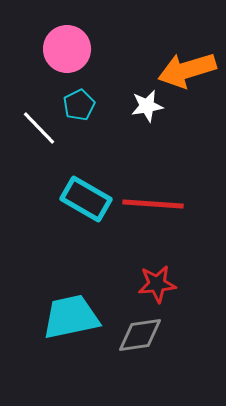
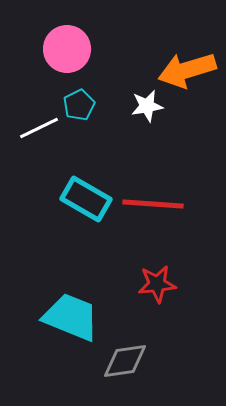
white line: rotated 72 degrees counterclockwise
cyan trapezoid: rotated 34 degrees clockwise
gray diamond: moved 15 px left, 26 px down
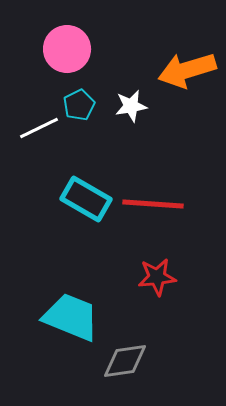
white star: moved 16 px left
red star: moved 7 px up
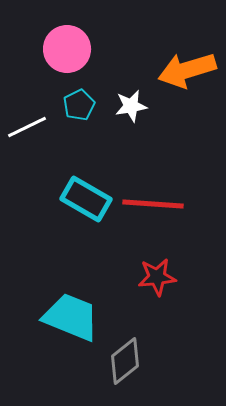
white line: moved 12 px left, 1 px up
gray diamond: rotated 30 degrees counterclockwise
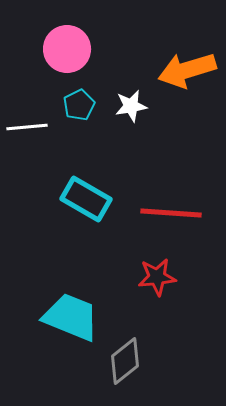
white line: rotated 21 degrees clockwise
red line: moved 18 px right, 9 px down
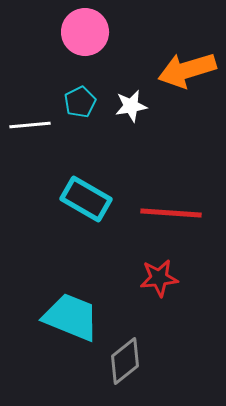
pink circle: moved 18 px right, 17 px up
cyan pentagon: moved 1 px right, 3 px up
white line: moved 3 px right, 2 px up
red star: moved 2 px right, 1 px down
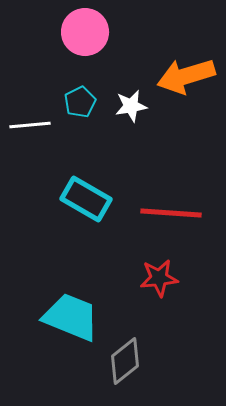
orange arrow: moved 1 px left, 6 px down
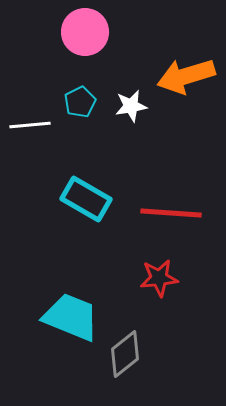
gray diamond: moved 7 px up
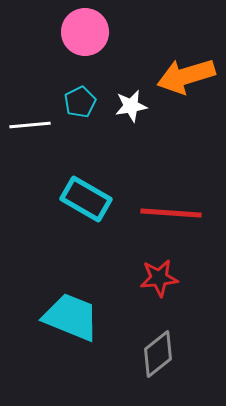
gray diamond: moved 33 px right
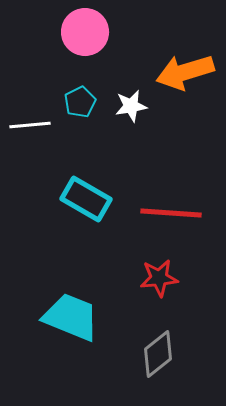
orange arrow: moved 1 px left, 4 px up
